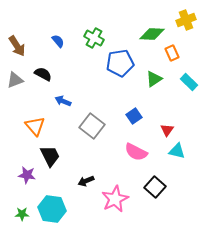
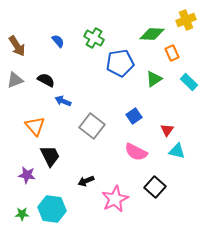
black semicircle: moved 3 px right, 6 px down
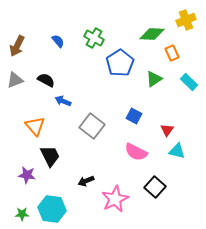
brown arrow: rotated 60 degrees clockwise
blue pentagon: rotated 24 degrees counterclockwise
blue square: rotated 28 degrees counterclockwise
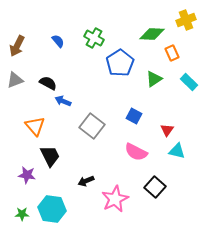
black semicircle: moved 2 px right, 3 px down
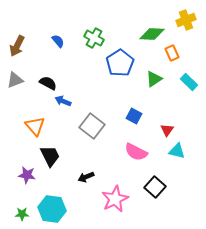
black arrow: moved 4 px up
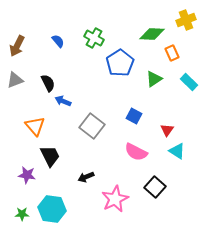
black semicircle: rotated 36 degrees clockwise
cyan triangle: rotated 18 degrees clockwise
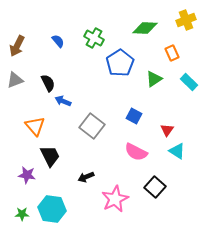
green diamond: moved 7 px left, 6 px up
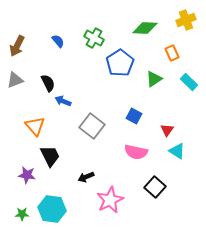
pink semicircle: rotated 15 degrees counterclockwise
pink star: moved 5 px left, 1 px down
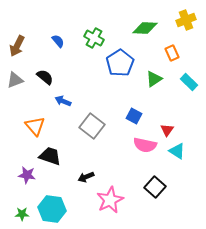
black semicircle: moved 3 px left, 6 px up; rotated 24 degrees counterclockwise
pink semicircle: moved 9 px right, 7 px up
black trapezoid: rotated 45 degrees counterclockwise
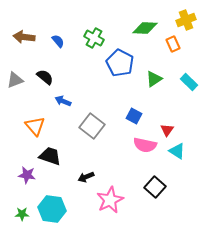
brown arrow: moved 7 px right, 9 px up; rotated 70 degrees clockwise
orange rectangle: moved 1 px right, 9 px up
blue pentagon: rotated 12 degrees counterclockwise
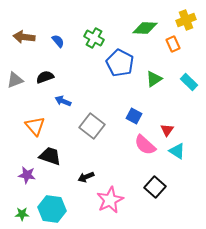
black semicircle: rotated 60 degrees counterclockwise
pink semicircle: rotated 30 degrees clockwise
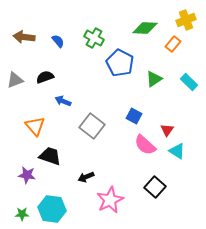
orange rectangle: rotated 63 degrees clockwise
